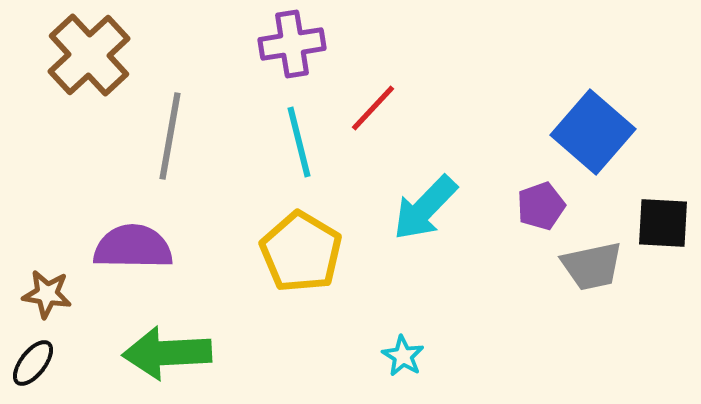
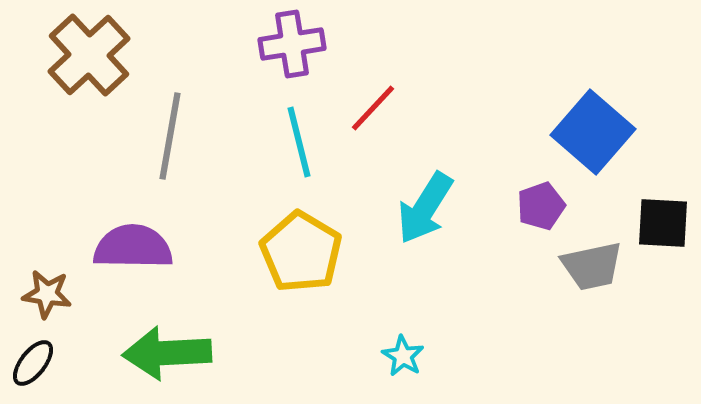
cyan arrow: rotated 12 degrees counterclockwise
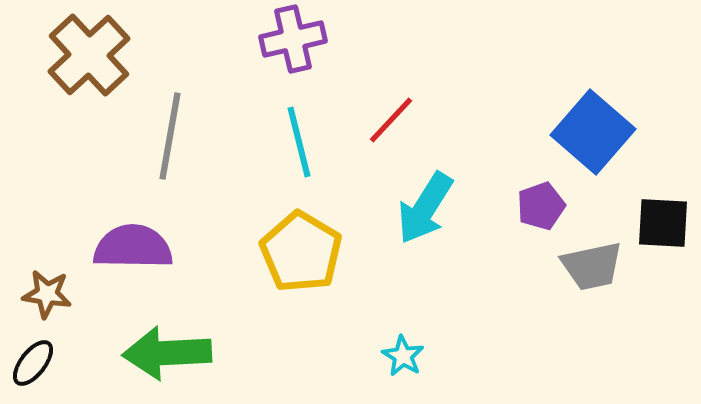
purple cross: moved 1 px right, 5 px up; rotated 4 degrees counterclockwise
red line: moved 18 px right, 12 px down
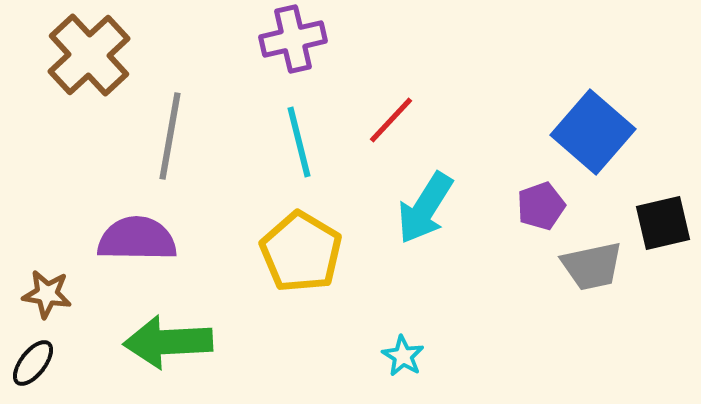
black square: rotated 16 degrees counterclockwise
purple semicircle: moved 4 px right, 8 px up
green arrow: moved 1 px right, 11 px up
